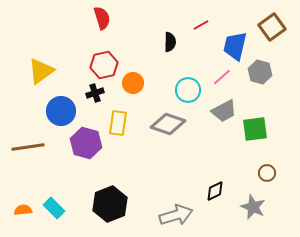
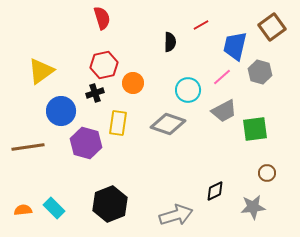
gray star: rotated 30 degrees counterclockwise
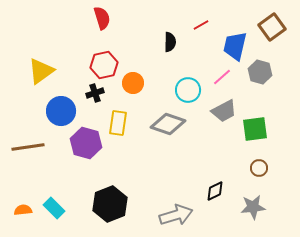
brown circle: moved 8 px left, 5 px up
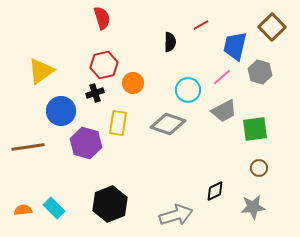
brown square: rotated 8 degrees counterclockwise
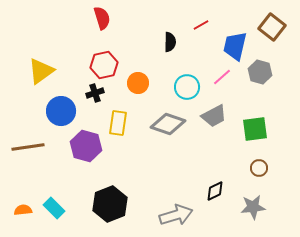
brown square: rotated 8 degrees counterclockwise
orange circle: moved 5 px right
cyan circle: moved 1 px left, 3 px up
gray trapezoid: moved 10 px left, 5 px down
purple hexagon: moved 3 px down
